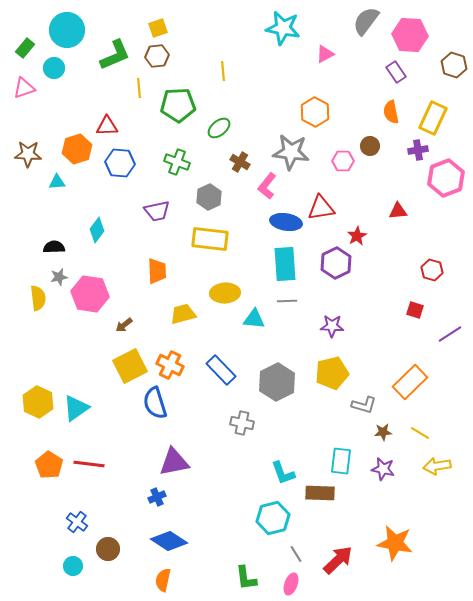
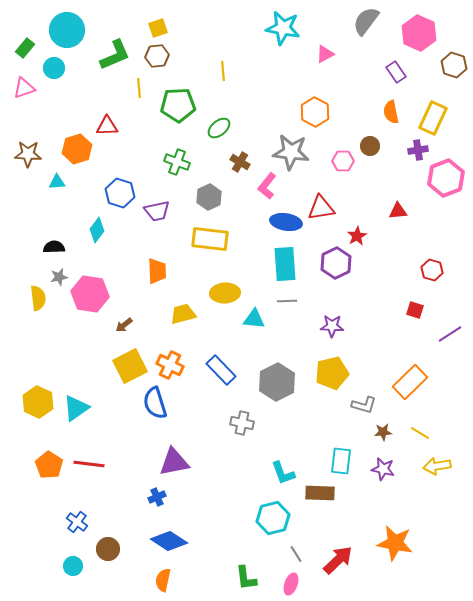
pink hexagon at (410, 35): moved 9 px right, 2 px up; rotated 20 degrees clockwise
blue hexagon at (120, 163): moved 30 px down; rotated 12 degrees clockwise
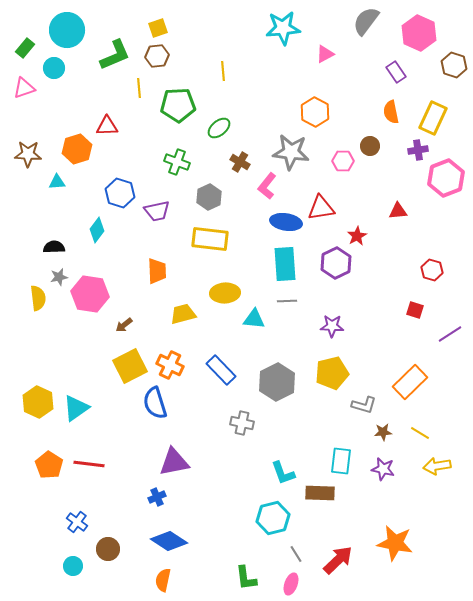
cyan star at (283, 28): rotated 16 degrees counterclockwise
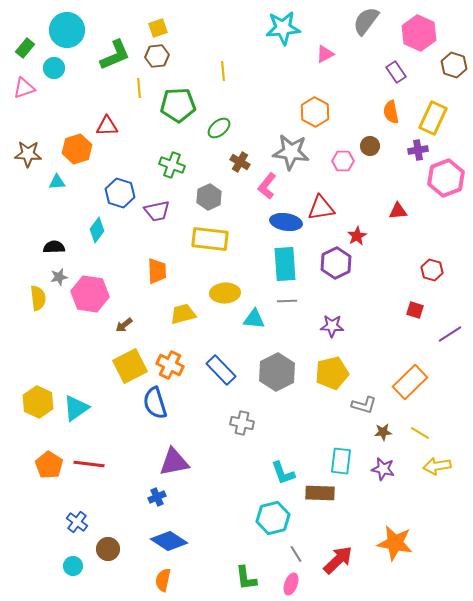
green cross at (177, 162): moved 5 px left, 3 px down
gray hexagon at (277, 382): moved 10 px up
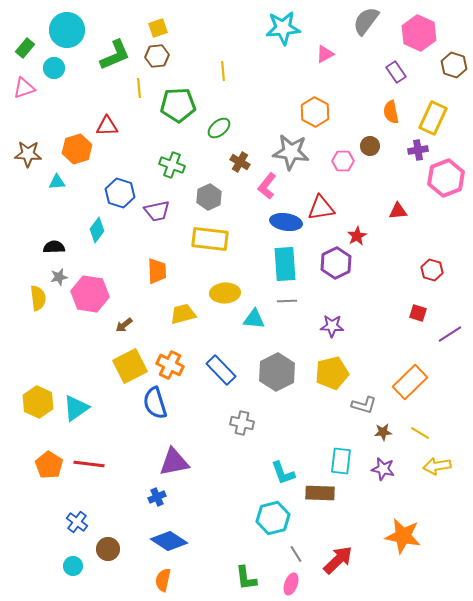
red square at (415, 310): moved 3 px right, 3 px down
orange star at (395, 543): moved 8 px right, 7 px up
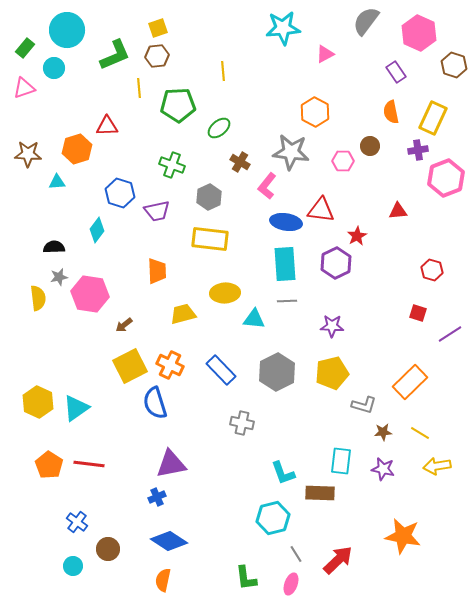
red triangle at (321, 208): moved 2 px down; rotated 16 degrees clockwise
purple triangle at (174, 462): moved 3 px left, 2 px down
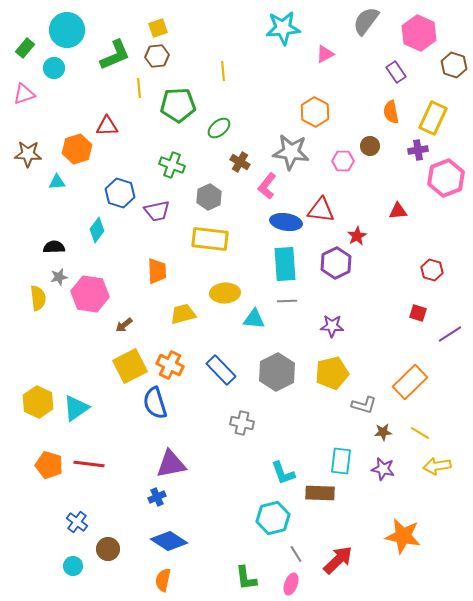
pink triangle at (24, 88): moved 6 px down
orange pentagon at (49, 465): rotated 16 degrees counterclockwise
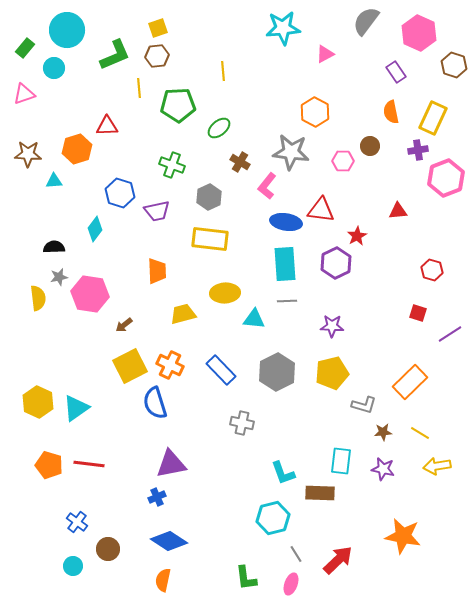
cyan triangle at (57, 182): moved 3 px left, 1 px up
cyan diamond at (97, 230): moved 2 px left, 1 px up
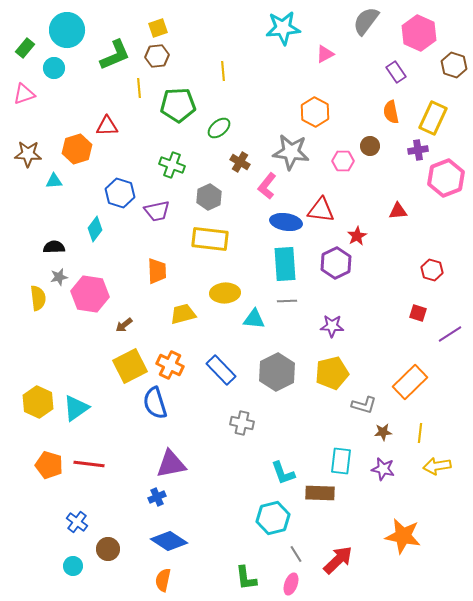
yellow line at (420, 433): rotated 66 degrees clockwise
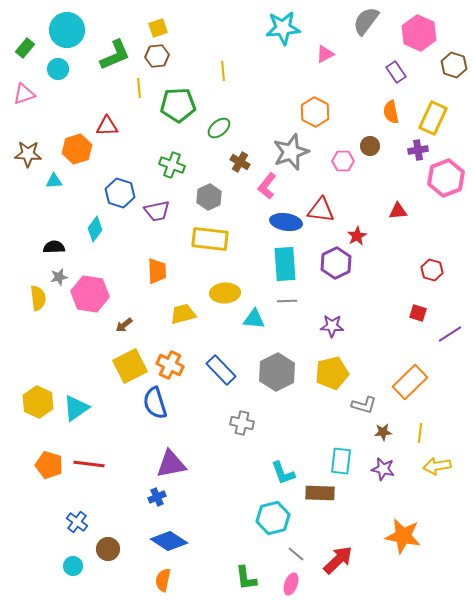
cyan circle at (54, 68): moved 4 px right, 1 px down
gray star at (291, 152): rotated 27 degrees counterclockwise
gray line at (296, 554): rotated 18 degrees counterclockwise
